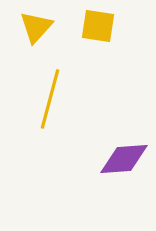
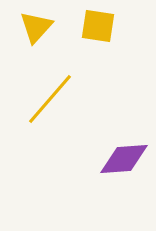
yellow line: rotated 26 degrees clockwise
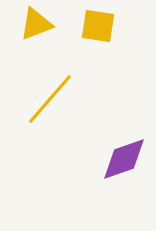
yellow triangle: moved 3 px up; rotated 27 degrees clockwise
purple diamond: rotated 15 degrees counterclockwise
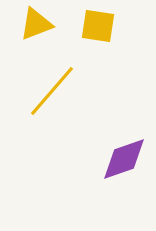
yellow line: moved 2 px right, 8 px up
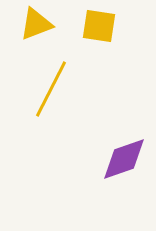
yellow square: moved 1 px right
yellow line: moved 1 px left, 2 px up; rotated 14 degrees counterclockwise
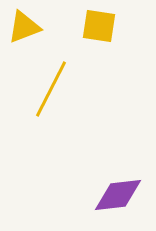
yellow triangle: moved 12 px left, 3 px down
purple diamond: moved 6 px left, 36 px down; rotated 12 degrees clockwise
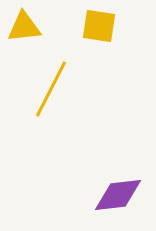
yellow triangle: rotated 15 degrees clockwise
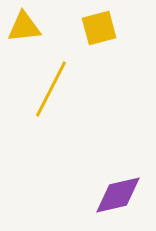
yellow square: moved 2 px down; rotated 24 degrees counterclockwise
purple diamond: rotated 6 degrees counterclockwise
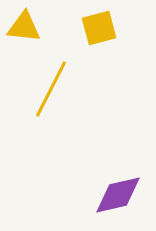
yellow triangle: rotated 12 degrees clockwise
